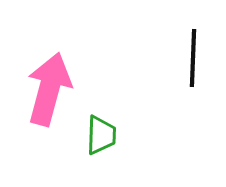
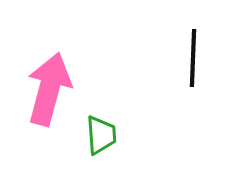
green trapezoid: rotated 6 degrees counterclockwise
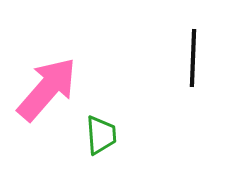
pink arrow: moved 2 px left; rotated 26 degrees clockwise
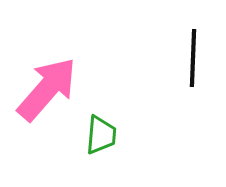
green trapezoid: rotated 9 degrees clockwise
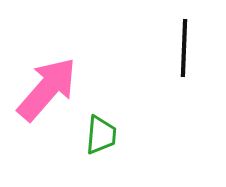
black line: moved 9 px left, 10 px up
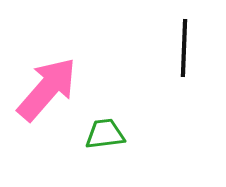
green trapezoid: moved 4 px right, 1 px up; rotated 102 degrees counterclockwise
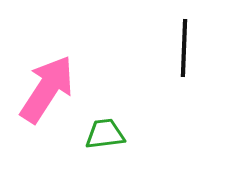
pink arrow: rotated 8 degrees counterclockwise
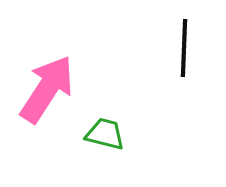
green trapezoid: rotated 21 degrees clockwise
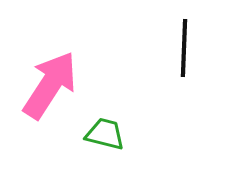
pink arrow: moved 3 px right, 4 px up
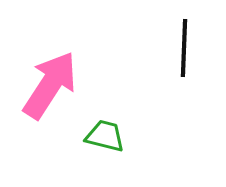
green trapezoid: moved 2 px down
